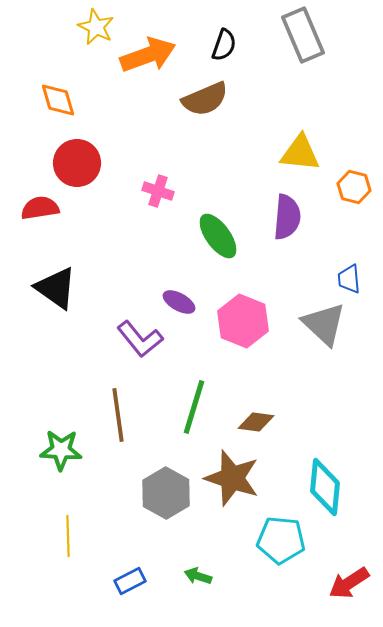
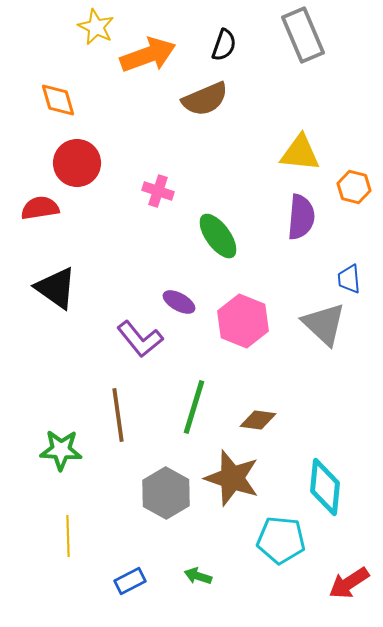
purple semicircle: moved 14 px right
brown diamond: moved 2 px right, 2 px up
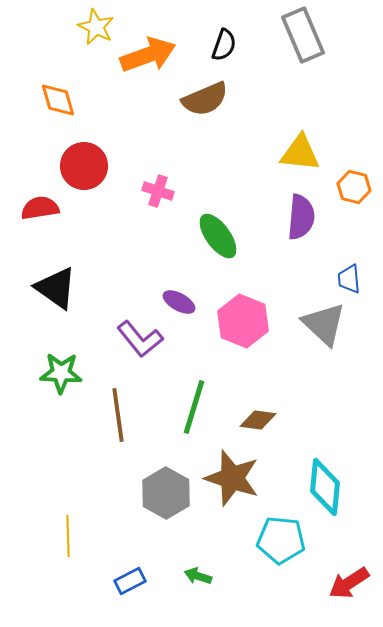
red circle: moved 7 px right, 3 px down
green star: moved 77 px up
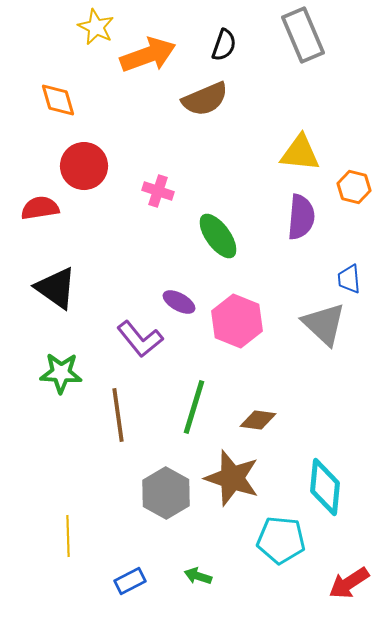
pink hexagon: moved 6 px left
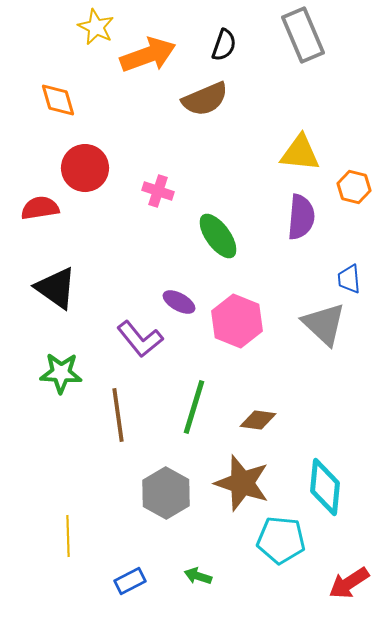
red circle: moved 1 px right, 2 px down
brown star: moved 10 px right, 5 px down
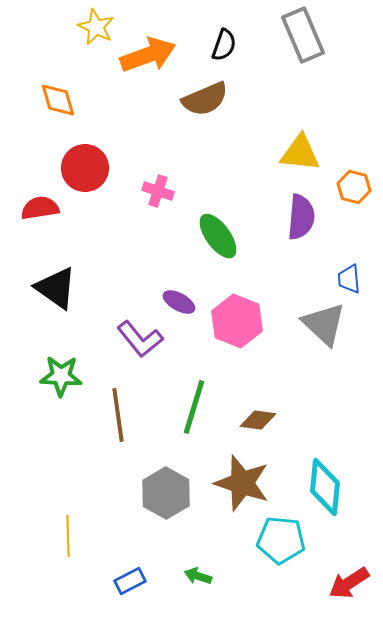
green star: moved 3 px down
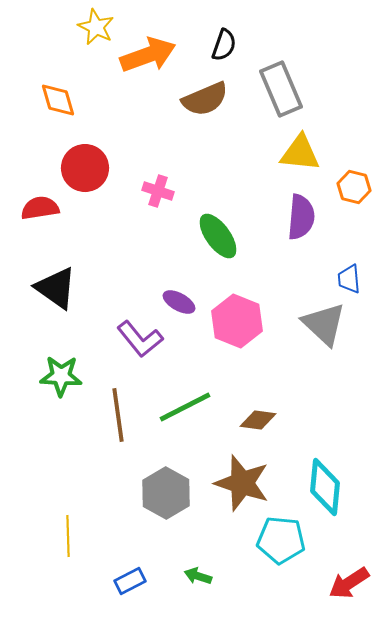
gray rectangle: moved 22 px left, 54 px down
green line: moved 9 px left; rotated 46 degrees clockwise
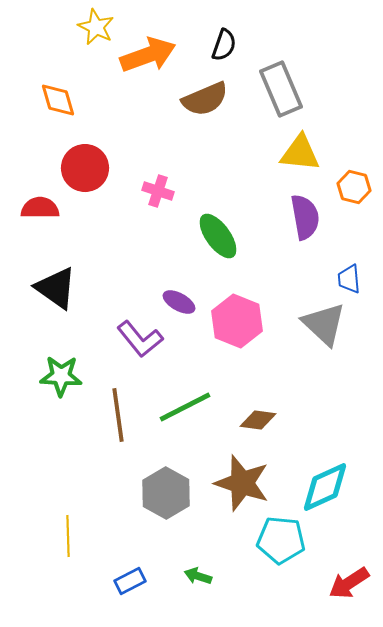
red semicircle: rotated 9 degrees clockwise
purple semicircle: moved 4 px right; rotated 15 degrees counterclockwise
cyan diamond: rotated 60 degrees clockwise
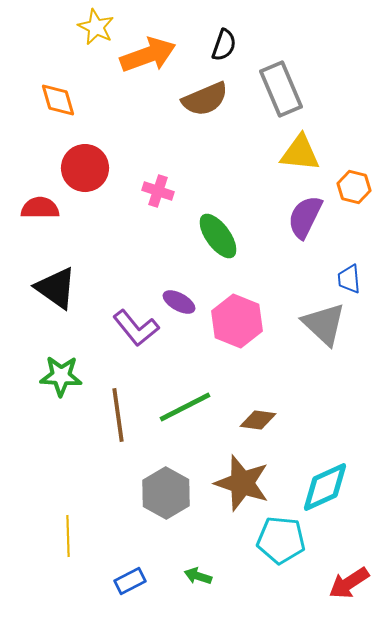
purple semicircle: rotated 144 degrees counterclockwise
purple L-shape: moved 4 px left, 11 px up
